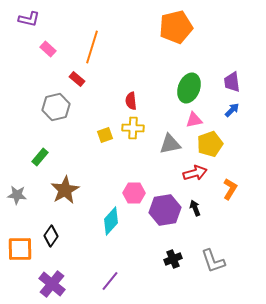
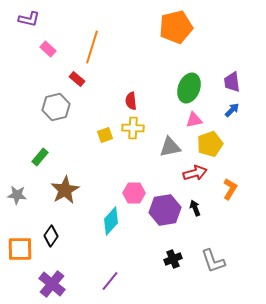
gray triangle: moved 3 px down
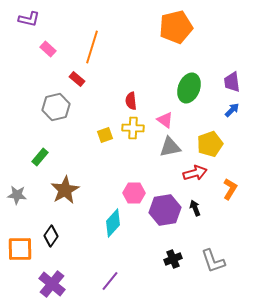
pink triangle: moved 29 px left; rotated 48 degrees clockwise
cyan diamond: moved 2 px right, 2 px down
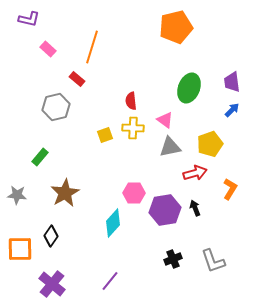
brown star: moved 3 px down
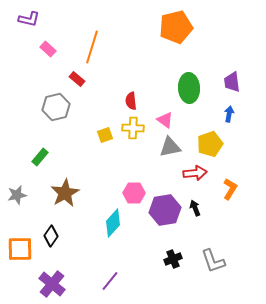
green ellipse: rotated 24 degrees counterclockwise
blue arrow: moved 3 px left, 4 px down; rotated 35 degrees counterclockwise
red arrow: rotated 10 degrees clockwise
gray star: rotated 18 degrees counterclockwise
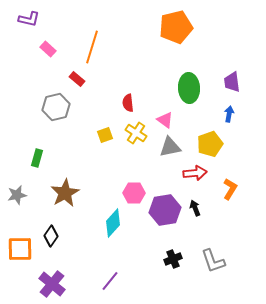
red semicircle: moved 3 px left, 2 px down
yellow cross: moved 3 px right, 5 px down; rotated 30 degrees clockwise
green rectangle: moved 3 px left, 1 px down; rotated 24 degrees counterclockwise
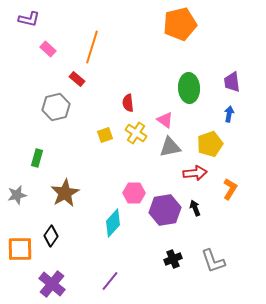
orange pentagon: moved 4 px right, 3 px up
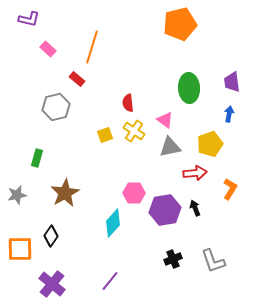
yellow cross: moved 2 px left, 2 px up
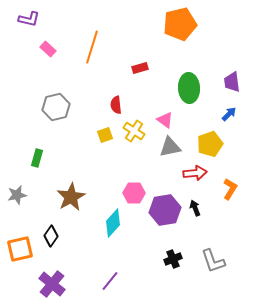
red rectangle: moved 63 px right, 11 px up; rotated 56 degrees counterclockwise
red semicircle: moved 12 px left, 2 px down
blue arrow: rotated 35 degrees clockwise
brown star: moved 6 px right, 4 px down
orange square: rotated 12 degrees counterclockwise
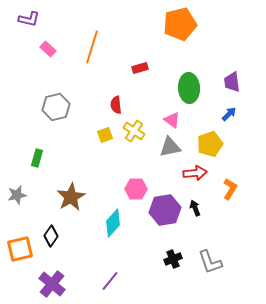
pink triangle: moved 7 px right
pink hexagon: moved 2 px right, 4 px up
gray L-shape: moved 3 px left, 1 px down
